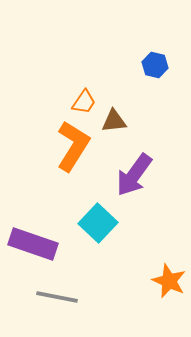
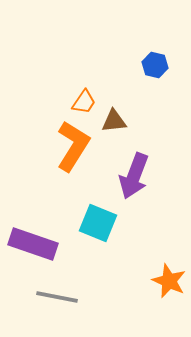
purple arrow: moved 1 px down; rotated 15 degrees counterclockwise
cyan square: rotated 21 degrees counterclockwise
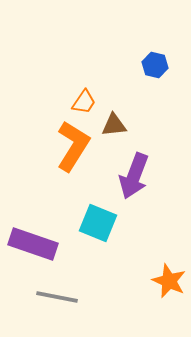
brown triangle: moved 4 px down
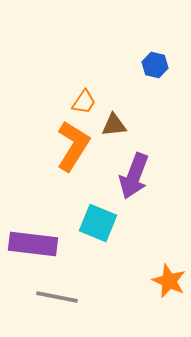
purple rectangle: rotated 12 degrees counterclockwise
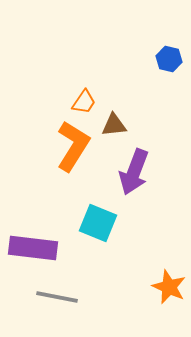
blue hexagon: moved 14 px right, 6 px up
purple arrow: moved 4 px up
purple rectangle: moved 4 px down
orange star: moved 6 px down
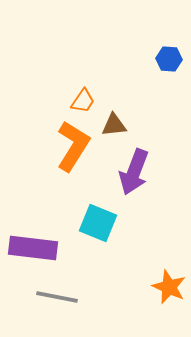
blue hexagon: rotated 10 degrees counterclockwise
orange trapezoid: moved 1 px left, 1 px up
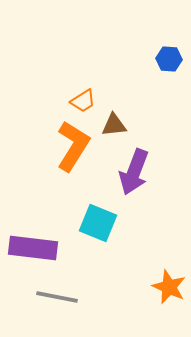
orange trapezoid: rotated 24 degrees clockwise
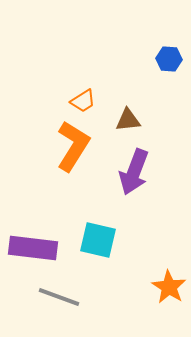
brown triangle: moved 14 px right, 5 px up
cyan square: moved 17 px down; rotated 9 degrees counterclockwise
orange star: rotated 8 degrees clockwise
gray line: moved 2 px right; rotated 9 degrees clockwise
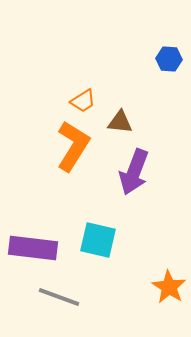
brown triangle: moved 8 px left, 2 px down; rotated 12 degrees clockwise
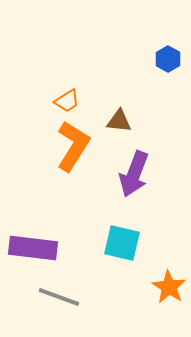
blue hexagon: moved 1 px left; rotated 25 degrees clockwise
orange trapezoid: moved 16 px left
brown triangle: moved 1 px left, 1 px up
purple arrow: moved 2 px down
cyan square: moved 24 px right, 3 px down
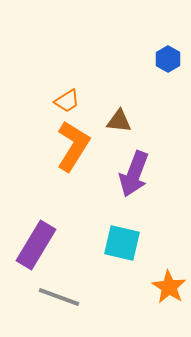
purple rectangle: moved 3 px right, 3 px up; rotated 66 degrees counterclockwise
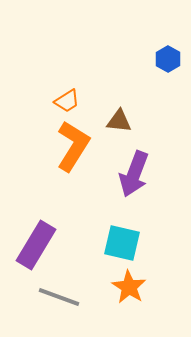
orange star: moved 40 px left
